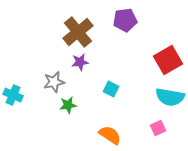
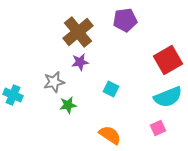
cyan semicircle: moved 2 px left; rotated 32 degrees counterclockwise
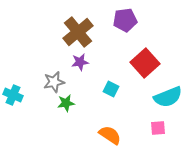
red square: moved 23 px left, 3 px down; rotated 12 degrees counterclockwise
green star: moved 2 px left, 2 px up
pink square: rotated 21 degrees clockwise
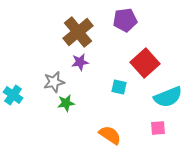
cyan square: moved 8 px right, 2 px up; rotated 14 degrees counterclockwise
cyan cross: rotated 12 degrees clockwise
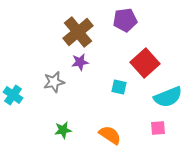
green star: moved 3 px left, 27 px down
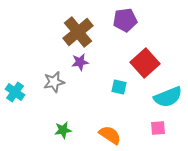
cyan cross: moved 2 px right, 3 px up
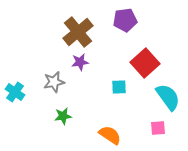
cyan square: rotated 14 degrees counterclockwise
cyan semicircle: rotated 104 degrees counterclockwise
green star: moved 14 px up
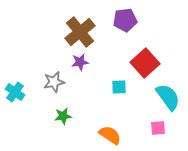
brown cross: moved 2 px right
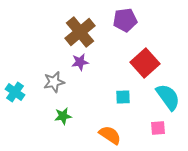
cyan square: moved 4 px right, 10 px down
